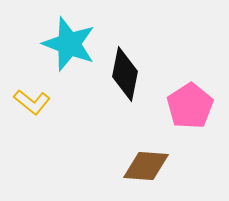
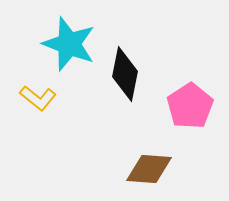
yellow L-shape: moved 6 px right, 4 px up
brown diamond: moved 3 px right, 3 px down
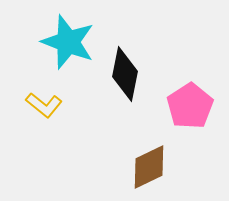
cyan star: moved 1 px left, 2 px up
yellow L-shape: moved 6 px right, 7 px down
brown diamond: moved 2 px up; rotated 30 degrees counterclockwise
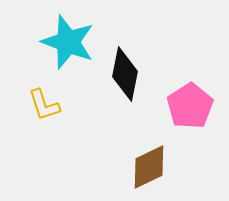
yellow L-shape: rotated 33 degrees clockwise
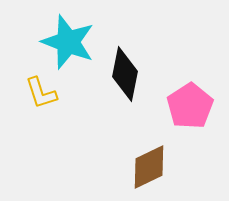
yellow L-shape: moved 3 px left, 12 px up
